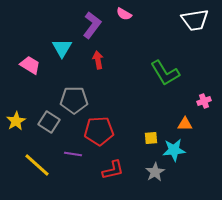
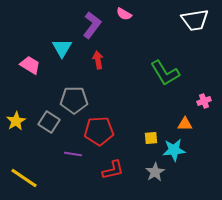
yellow line: moved 13 px left, 13 px down; rotated 8 degrees counterclockwise
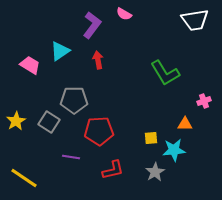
cyan triangle: moved 2 px left, 3 px down; rotated 25 degrees clockwise
purple line: moved 2 px left, 3 px down
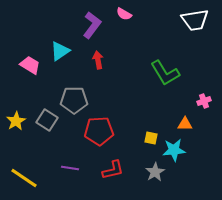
gray square: moved 2 px left, 2 px up
yellow square: rotated 16 degrees clockwise
purple line: moved 1 px left, 11 px down
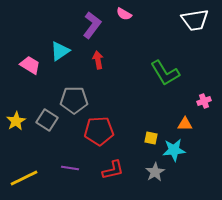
yellow line: rotated 60 degrees counterclockwise
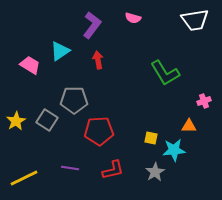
pink semicircle: moved 9 px right, 4 px down; rotated 14 degrees counterclockwise
orange triangle: moved 4 px right, 2 px down
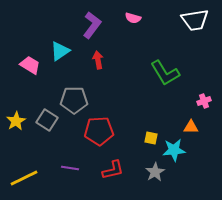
orange triangle: moved 2 px right, 1 px down
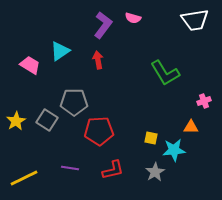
purple L-shape: moved 11 px right
gray pentagon: moved 2 px down
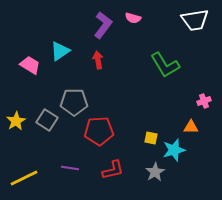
green L-shape: moved 8 px up
cyan star: rotated 10 degrees counterclockwise
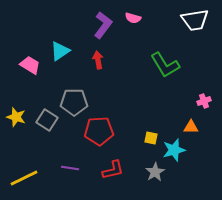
yellow star: moved 4 px up; rotated 24 degrees counterclockwise
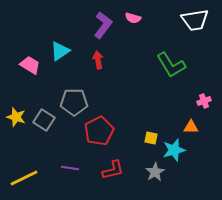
green L-shape: moved 6 px right
gray square: moved 3 px left
red pentagon: rotated 24 degrees counterclockwise
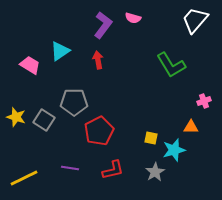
white trapezoid: rotated 140 degrees clockwise
